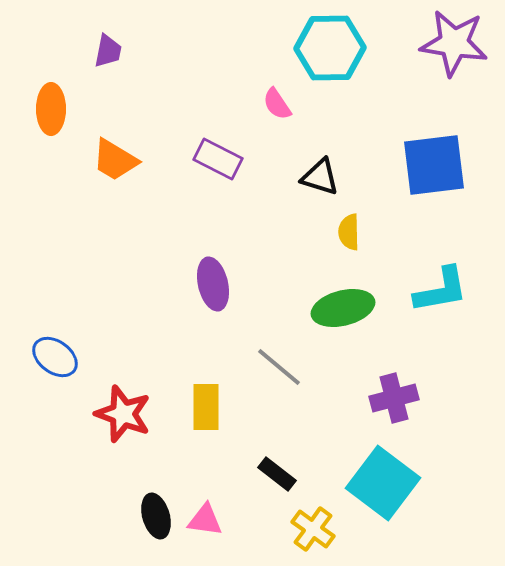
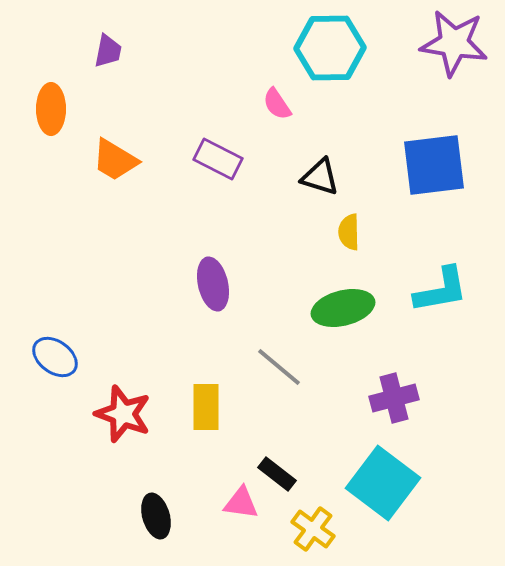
pink triangle: moved 36 px right, 17 px up
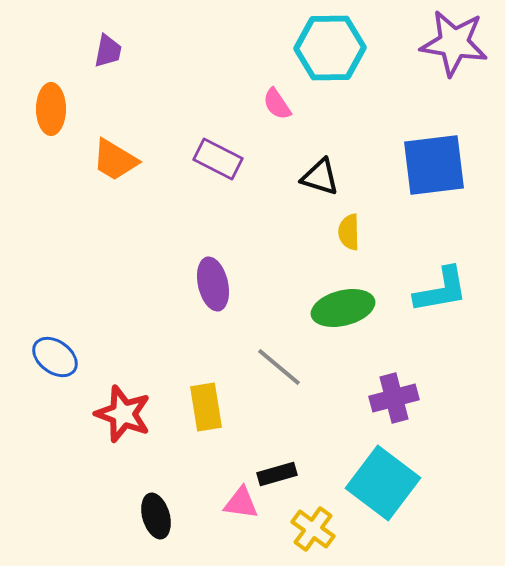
yellow rectangle: rotated 9 degrees counterclockwise
black rectangle: rotated 54 degrees counterclockwise
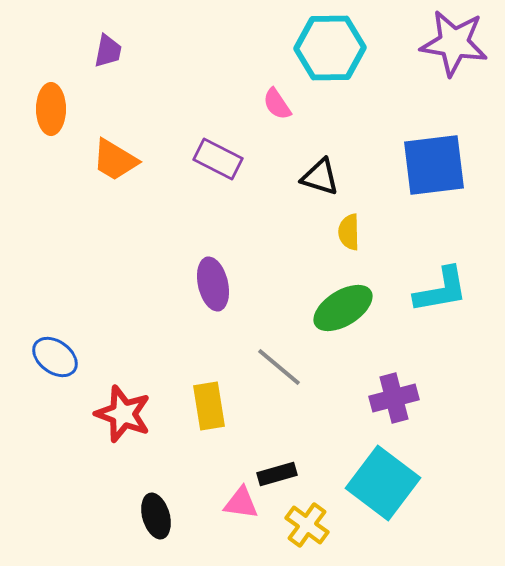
green ellipse: rotated 18 degrees counterclockwise
yellow rectangle: moved 3 px right, 1 px up
yellow cross: moved 6 px left, 4 px up
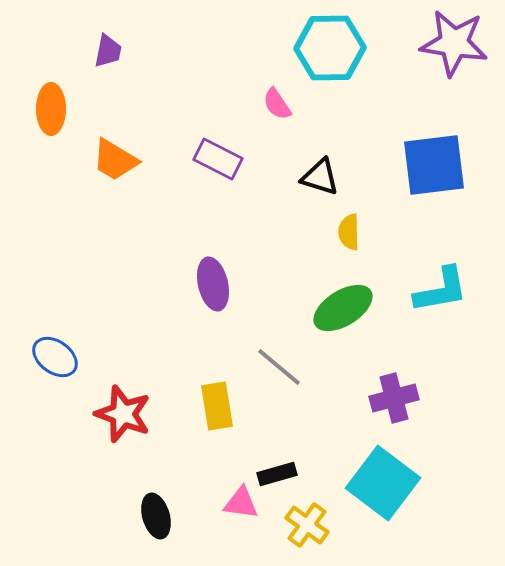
yellow rectangle: moved 8 px right
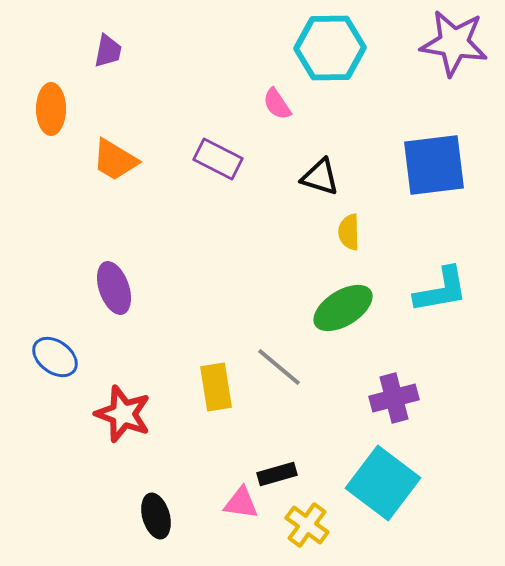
purple ellipse: moved 99 px left, 4 px down; rotated 6 degrees counterclockwise
yellow rectangle: moved 1 px left, 19 px up
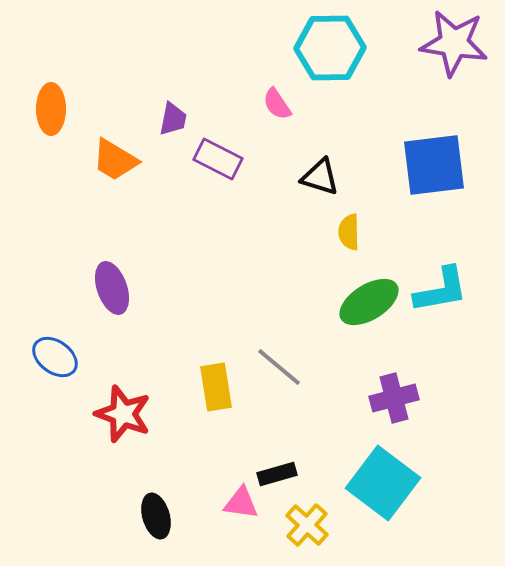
purple trapezoid: moved 65 px right, 68 px down
purple ellipse: moved 2 px left
green ellipse: moved 26 px right, 6 px up
yellow cross: rotated 6 degrees clockwise
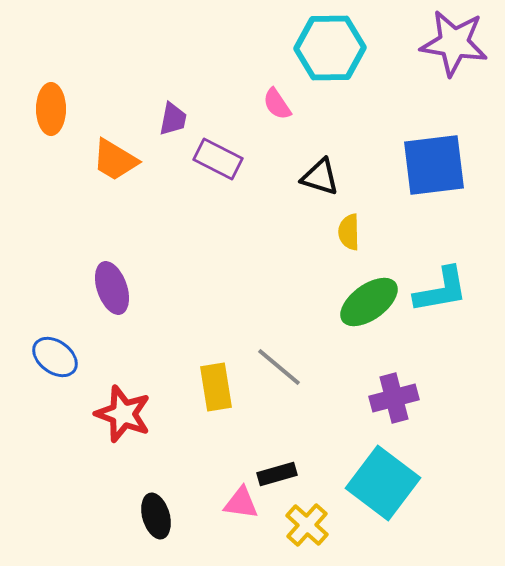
green ellipse: rotated 4 degrees counterclockwise
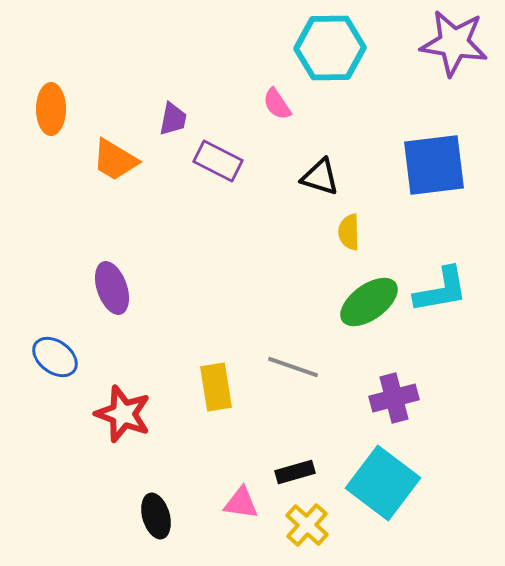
purple rectangle: moved 2 px down
gray line: moved 14 px right; rotated 21 degrees counterclockwise
black rectangle: moved 18 px right, 2 px up
